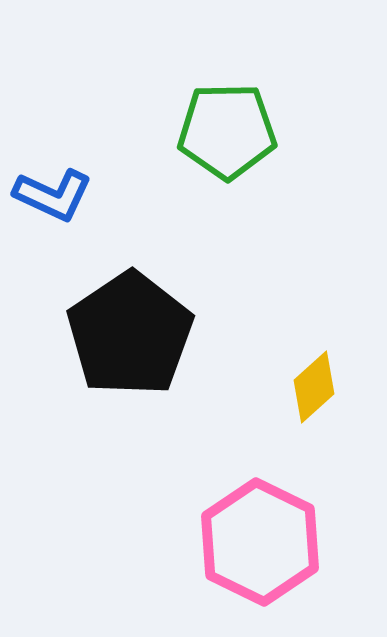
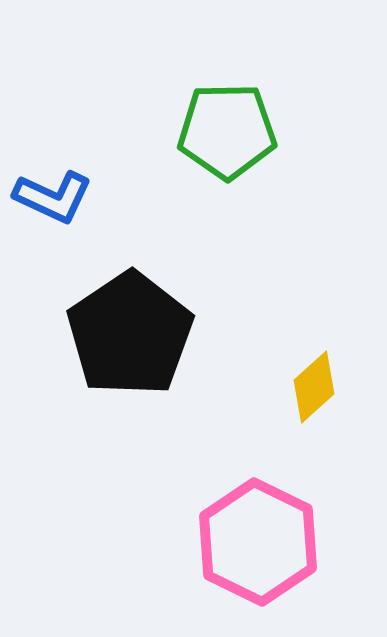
blue L-shape: moved 2 px down
pink hexagon: moved 2 px left
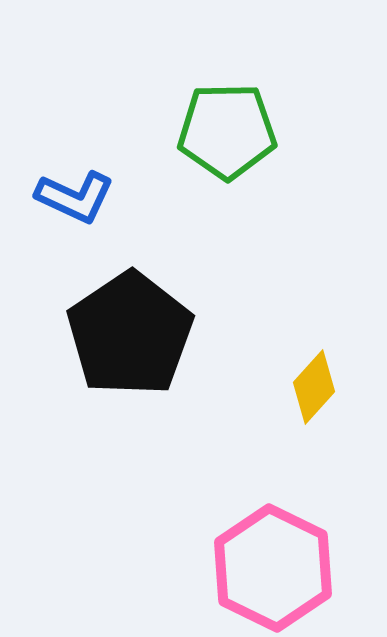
blue L-shape: moved 22 px right
yellow diamond: rotated 6 degrees counterclockwise
pink hexagon: moved 15 px right, 26 px down
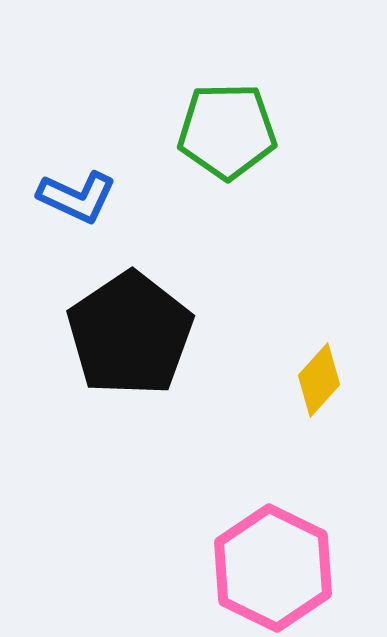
blue L-shape: moved 2 px right
yellow diamond: moved 5 px right, 7 px up
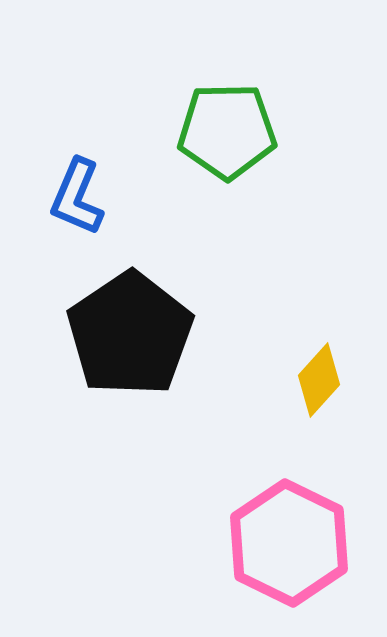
blue L-shape: rotated 88 degrees clockwise
pink hexagon: moved 16 px right, 25 px up
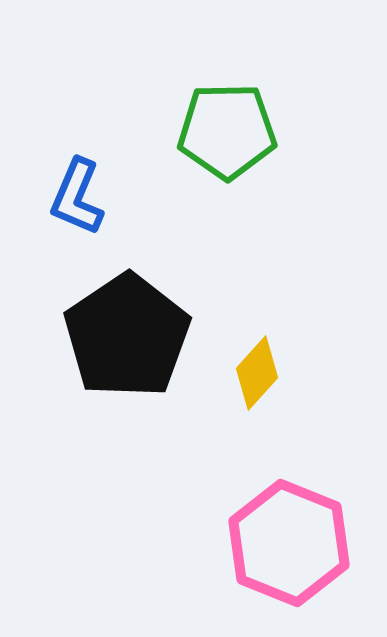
black pentagon: moved 3 px left, 2 px down
yellow diamond: moved 62 px left, 7 px up
pink hexagon: rotated 4 degrees counterclockwise
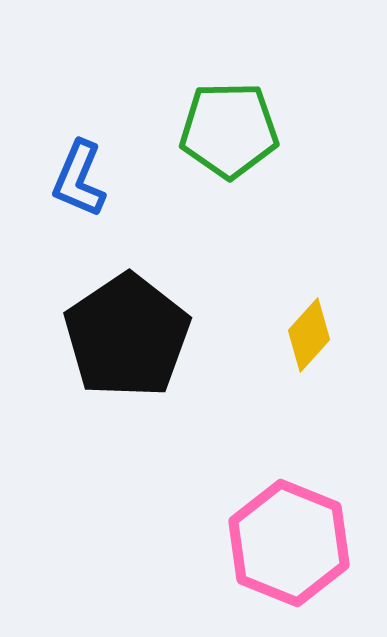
green pentagon: moved 2 px right, 1 px up
blue L-shape: moved 2 px right, 18 px up
yellow diamond: moved 52 px right, 38 px up
